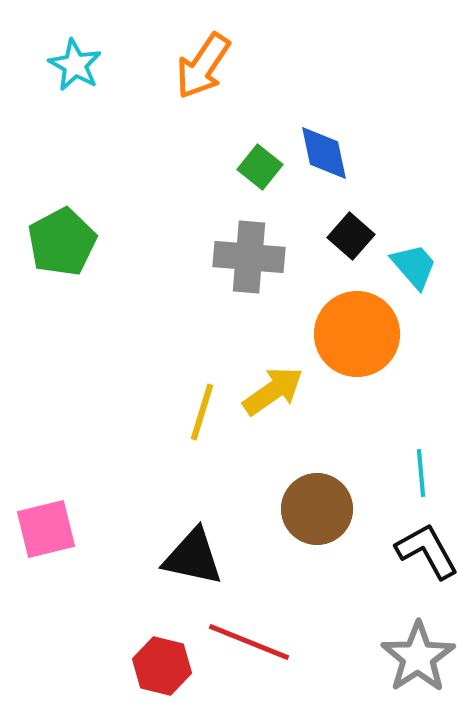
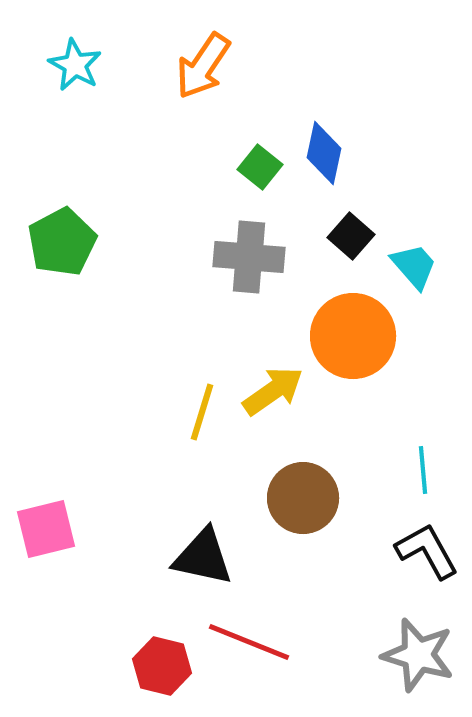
blue diamond: rotated 24 degrees clockwise
orange circle: moved 4 px left, 2 px down
cyan line: moved 2 px right, 3 px up
brown circle: moved 14 px left, 11 px up
black triangle: moved 10 px right
gray star: moved 2 px up; rotated 22 degrees counterclockwise
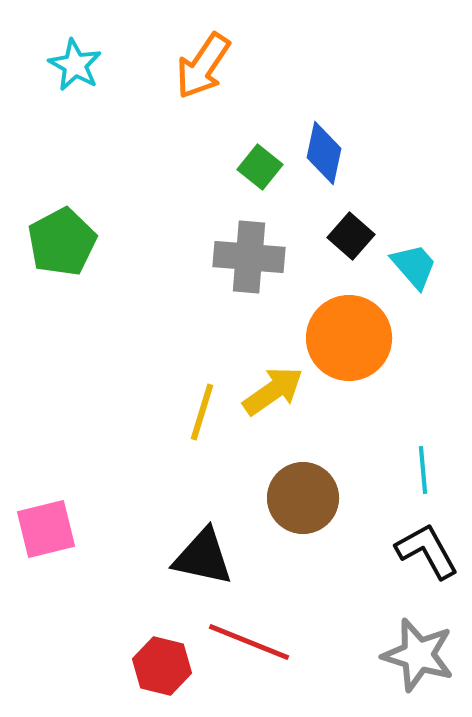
orange circle: moved 4 px left, 2 px down
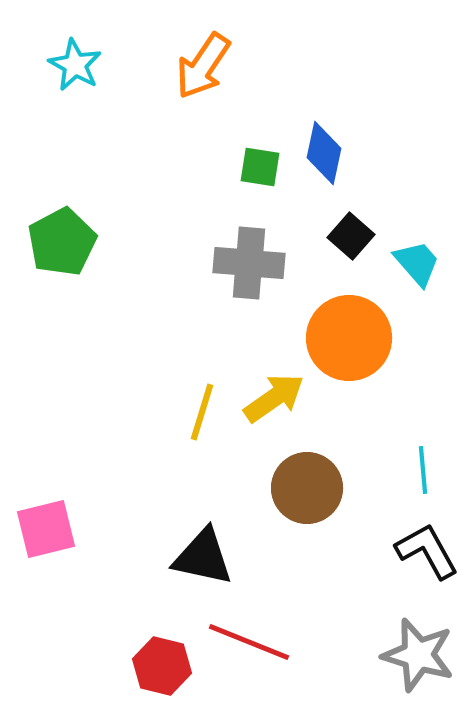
green square: rotated 30 degrees counterclockwise
gray cross: moved 6 px down
cyan trapezoid: moved 3 px right, 3 px up
yellow arrow: moved 1 px right, 7 px down
brown circle: moved 4 px right, 10 px up
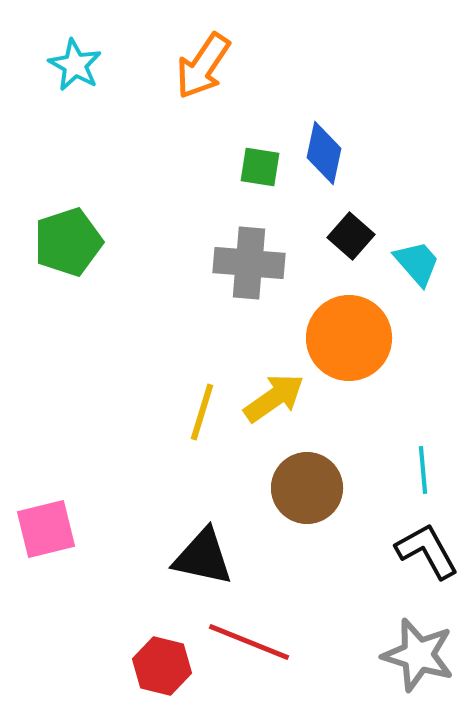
green pentagon: moved 6 px right; rotated 10 degrees clockwise
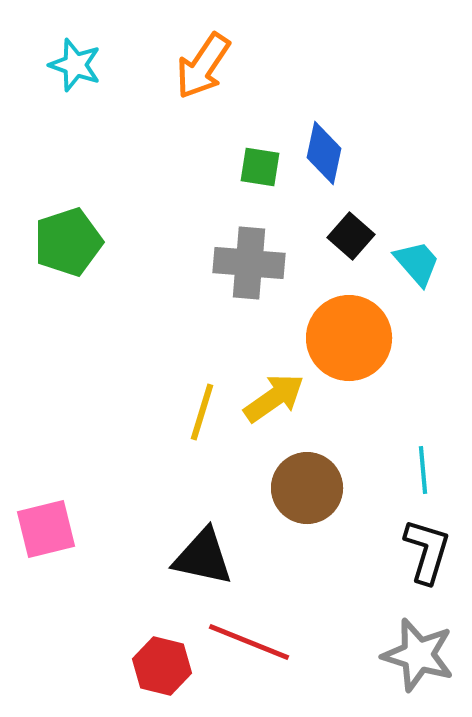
cyan star: rotated 10 degrees counterclockwise
black L-shape: rotated 46 degrees clockwise
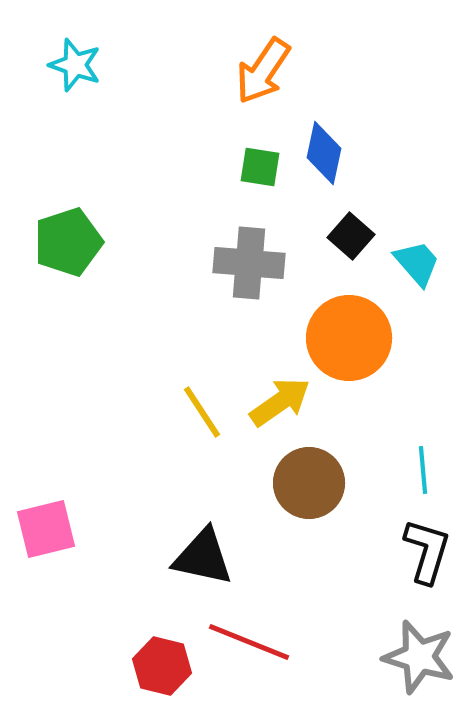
orange arrow: moved 60 px right, 5 px down
yellow arrow: moved 6 px right, 4 px down
yellow line: rotated 50 degrees counterclockwise
brown circle: moved 2 px right, 5 px up
gray star: moved 1 px right, 2 px down
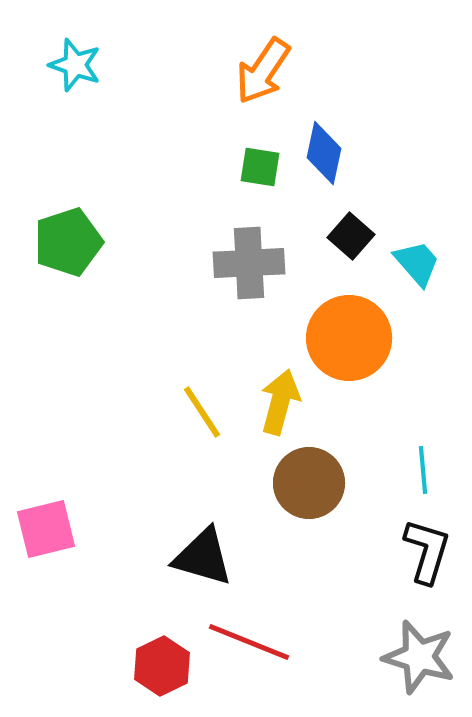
gray cross: rotated 8 degrees counterclockwise
yellow arrow: rotated 40 degrees counterclockwise
black triangle: rotated 4 degrees clockwise
red hexagon: rotated 20 degrees clockwise
